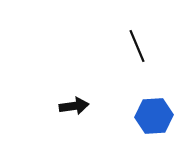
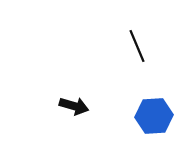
black arrow: rotated 24 degrees clockwise
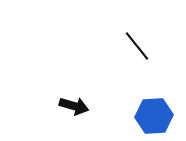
black line: rotated 16 degrees counterclockwise
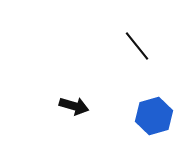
blue hexagon: rotated 12 degrees counterclockwise
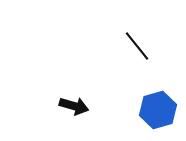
blue hexagon: moved 4 px right, 6 px up
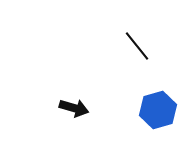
black arrow: moved 2 px down
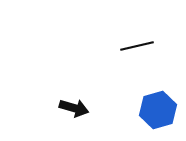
black line: rotated 64 degrees counterclockwise
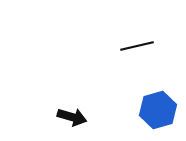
black arrow: moved 2 px left, 9 px down
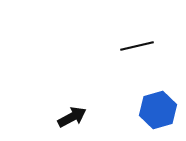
black arrow: rotated 44 degrees counterclockwise
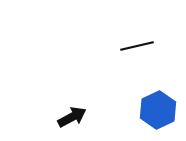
blue hexagon: rotated 9 degrees counterclockwise
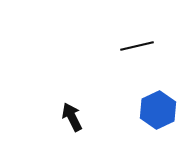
black arrow: rotated 88 degrees counterclockwise
